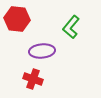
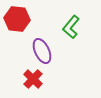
purple ellipse: rotated 70 degrees clockwise
red cross: rotated 24 degrees clockwise
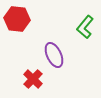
green L-shape: moved 14 px right
purple ellipse: moved 12 px right, 4 px down
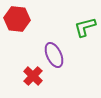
green L-shape: rotated 35 degrees clockwise
red cross: moved 3 px up
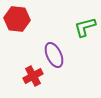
red cross: rotated 18 degrees clockwise
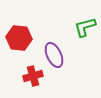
red hexagon: moved 2 px right, 19 px down
red cross: rotated 12 degrees clockwise
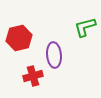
red hexagon: rotated 20 degrees counterclockwise
purple ellipse: rotated 20 degrees clockwise
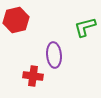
red hexagon: moved 3 px left, 18 px up
red cross: rotated 24 degrees clockwise
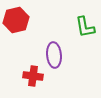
green L-shape: rotated 85 degrees counterclockwise
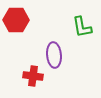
red hexagon: rotated 15 degrees clockwise
green L-shape: moved 3 px left
